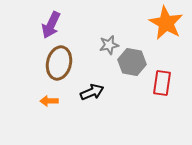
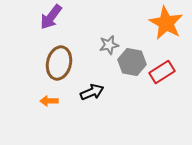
purple arrow: moved 8 px up; rotated 12 degrees clockwise
red rectangle: moved 11 px up; rotated 50 degrees clockwise
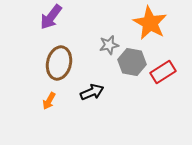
orange star: moved 16 px left
red rectangle: moved 1 px right
orange arrow: rotated 60 degrees counterclockwise
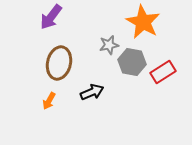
orange star: moved 7 px left, 1 px up
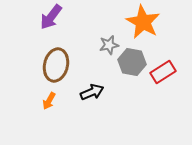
brown ellipse: moved 3 px left, 2 px down
